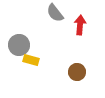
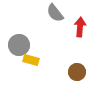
red arrow: moved 2 px down
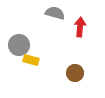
gray semicircle: rotated 144 degrees clockwise
brown circle: moved 2 px left, 1 px down
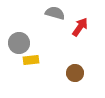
red arrow: rotated 30 degrees clockwise
gray circle: moved 2 px up
yellow rectangle: rotated 21 degrees counterclockwise
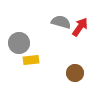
gray semicircle: moved 6 px right, 9 px down
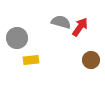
gray circle: moved 2 px left, 5 px up
brown circle: moved 16 px right, 13 px up
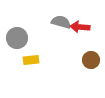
red arrow: rotated 120 degrees counterclockwise
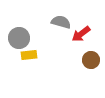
red arrow: moved 1 px right, 7 px down; rotated 42 degrees counterclockwise
gray circle: moved 2 px right
yellow rectangle: moved 2 px left, 5 px up
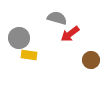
gray semicircle: moved 4 px left, 4 px up
red arrow: moved 11 px left
yellow rectangle: rotated 14 degrees clockwise
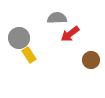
gray semicircle: rotated 18 degrees counterclockwise
yellow rectangle: rotated 49 degrees clockwise
